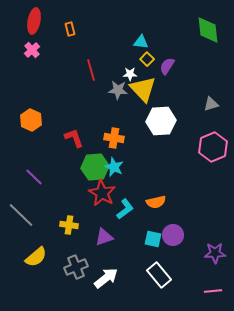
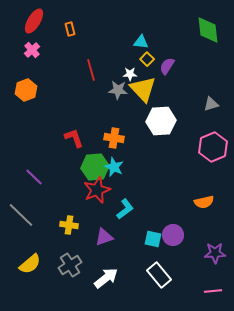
red ellipse: rotated 20 degrees clockwise
orange hexagon: moved 5 px left, 30 px up; rotated 15 degrees clockwise
red star: moved 5 px left, 3 px up; rotated 20 degrees clockwise
orange semicircle: moved 48 px right
yellow semicircle: moved 6 px left, 7 px down
gray cross: moved 6 px left, 2 px up; rotated 10 degrees counterclockwise
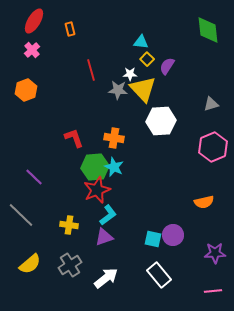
cyan L-shape: moved 17 px left, 6 px down
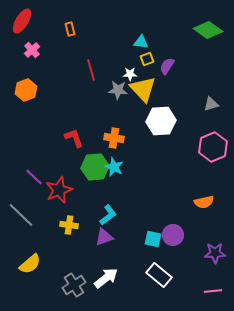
red ellipse: moved 12 px left
green diamond: rotated 48 degrees counterclockwise
yellow square: rotated 24 degrees clockwise
red star: moved 38 px left
gray cross: moved 4 px right, 20 px down
white rectangle: rotated 10 degrees counterclockwise
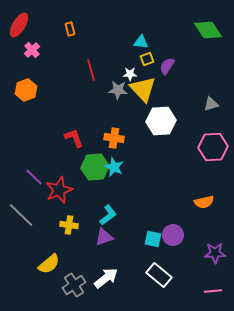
red ellipse: moved 3 px left, 4 px down
green diamond: rotated 20 degrees clockwise
pink hexagon: rotated 20 degrees clockwise
yellow semicircle: moved 19 px right
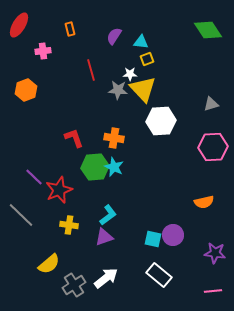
pink cross: moved 11 px right, 1 px down; rotated 35 degrees clockwise
purple semicircle: moved 53 px left, 30 px up
purple star: rotated 10 degrees clockwise
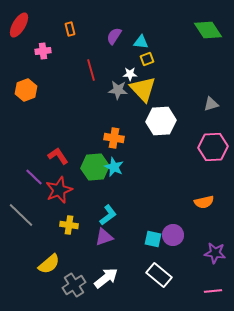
red L-shape: moved 16 px left, 18 px down; rotated 15 degrees counterclockwise
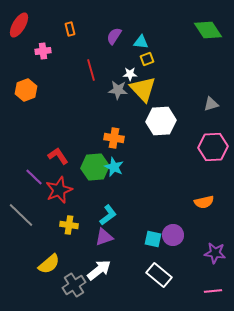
white arrow: moved 7 px left, 8 px up
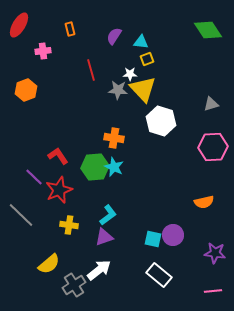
white hexagon: rotated 20 degrees clockwise
